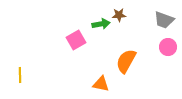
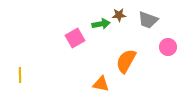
gray trapezoid: moved 16 px left
pink square: moved 1 px left, 2 px up
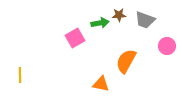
gray trapezoid: moved 3 px left
green arrow: moved 1 px left, 1 px up
pink circle: moved 1 px left, 1 px up
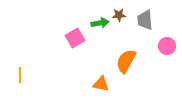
gray trapezoid: rotated 65 degrees clockwise
